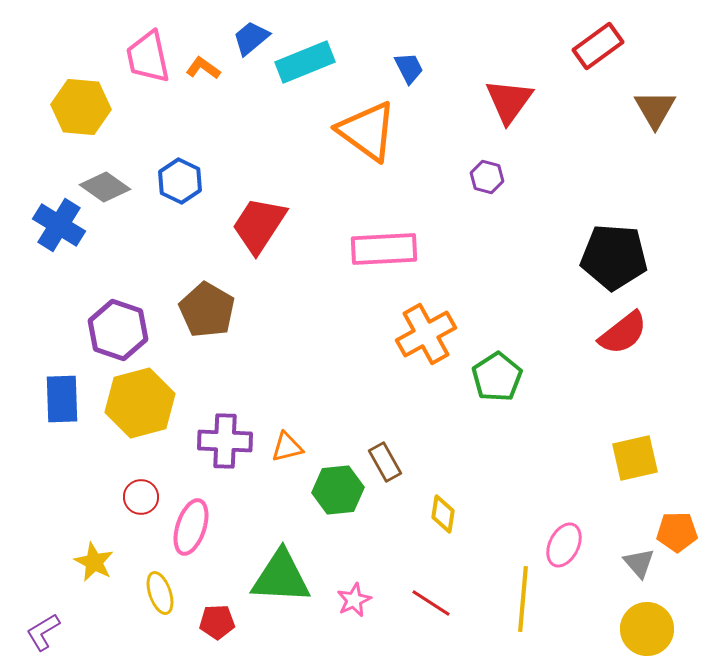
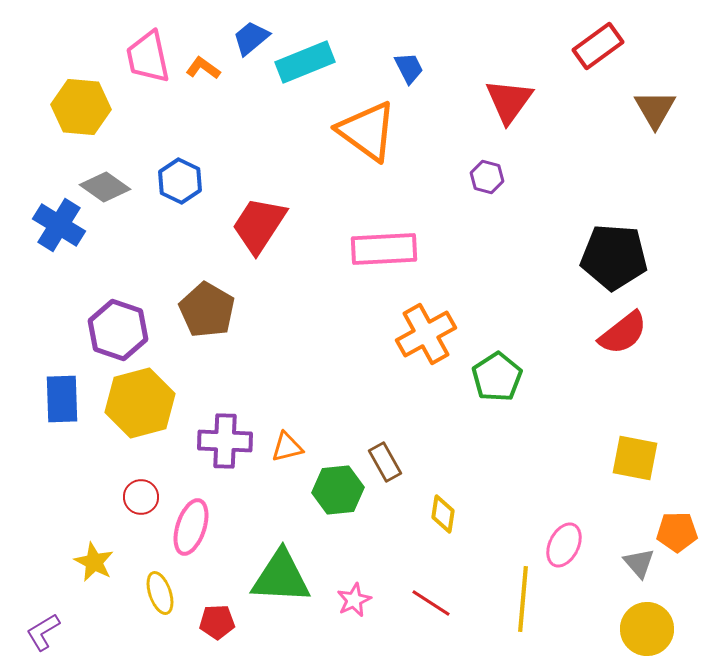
yellow square at (635, 458): rotated 24 degrees clockwise
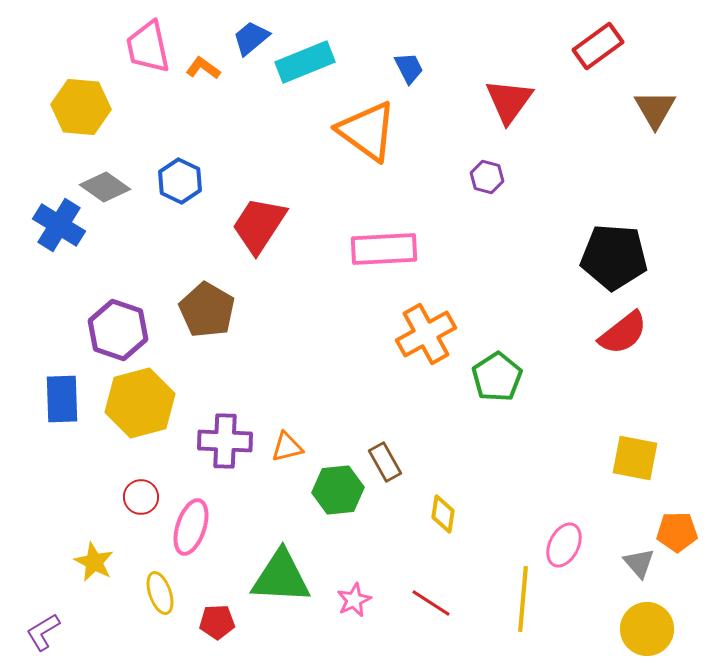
pink trapezoid at (148, 57): moved 10 px up
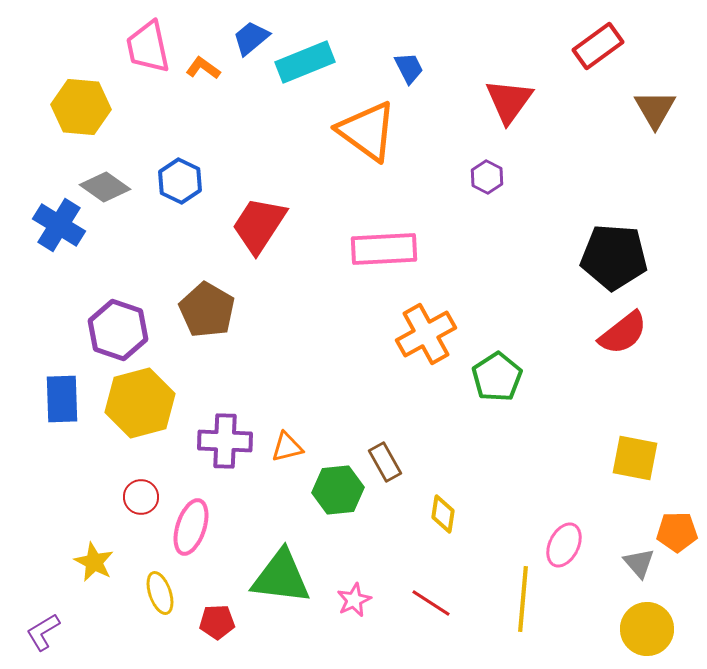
purple hexagon at (487, 177): rotated 12 degrees clockwise
green triangle at (281, 577): rotated 4 degrees clockwise
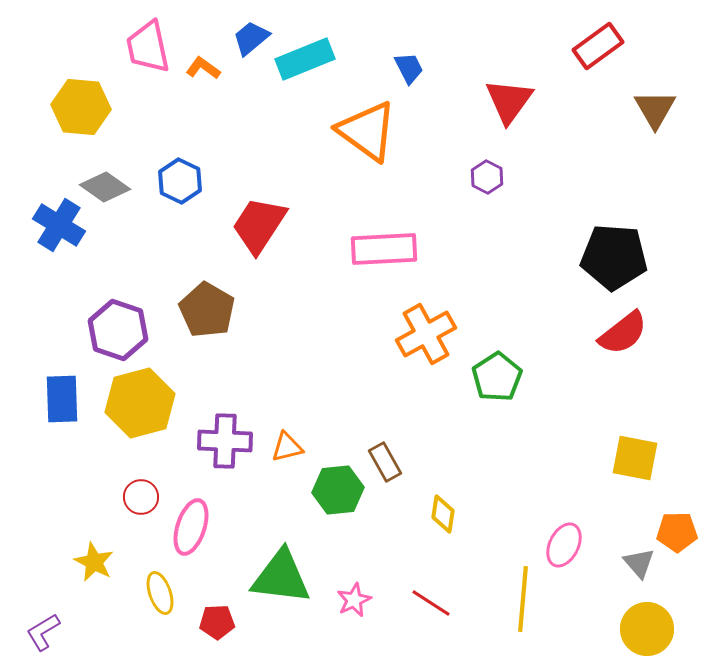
cyan rectangle at (305, 62): moved 3 px up
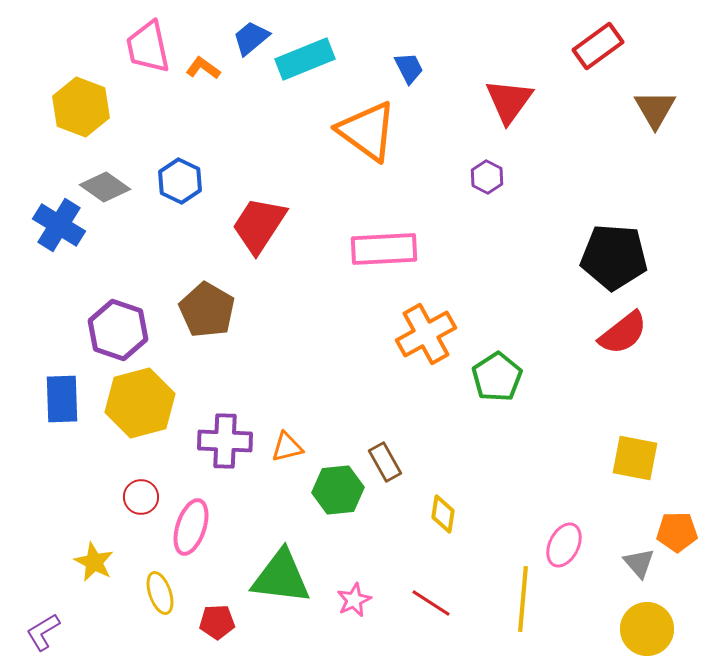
yellow hexagon at (81, 107): rotated 16 degrees clockwise
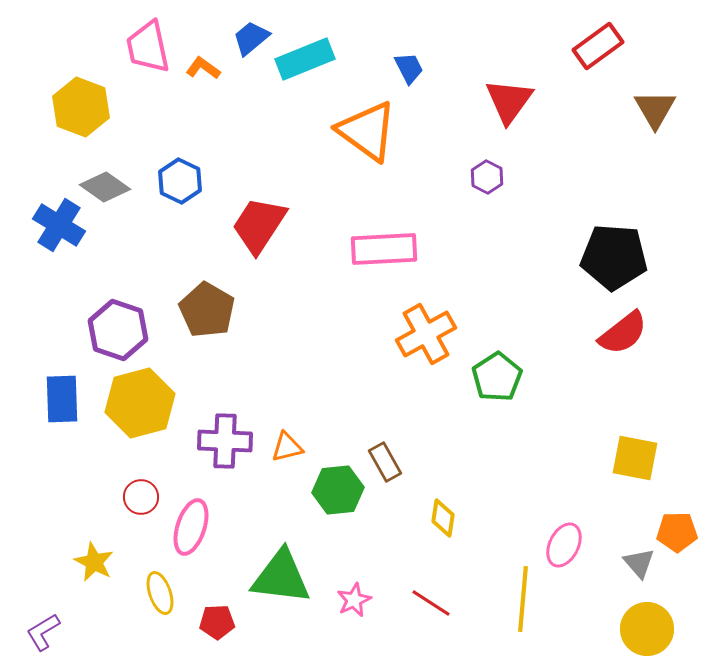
yellow diamond at (443, 514): moved 4 px down
